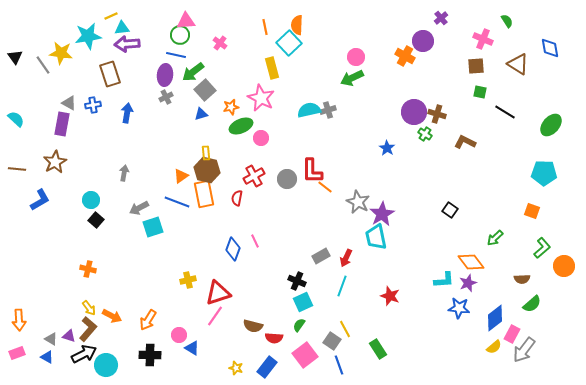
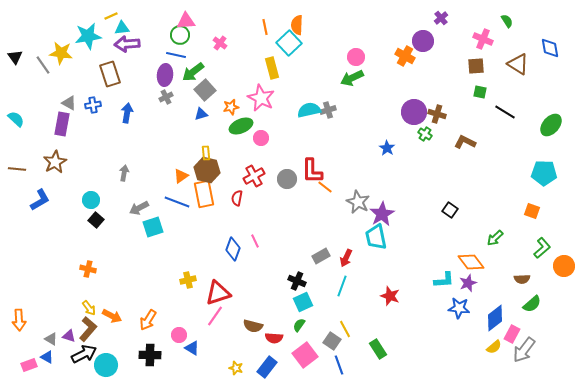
pink rectangle at (17, 353): moved 12 px right, 12 px down
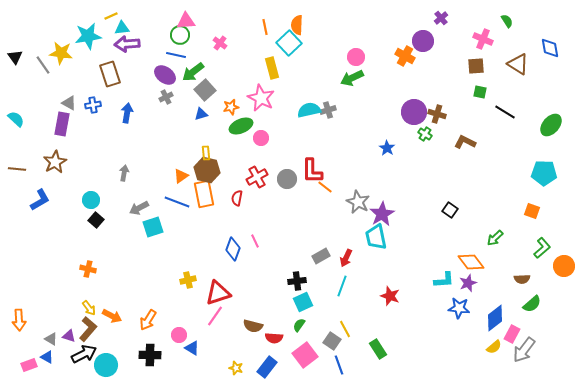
purple ellipse at (165, 75): rotated 60 degrees counterclockwise
red cross at (254, 176): moved 3 px right, 1 px down
black cross at (297, 281): rotated 30 degrees counterclockwise
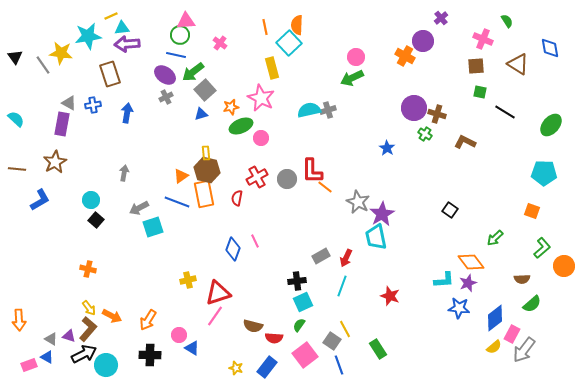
purple circle at (414, 112): moved 4 px up
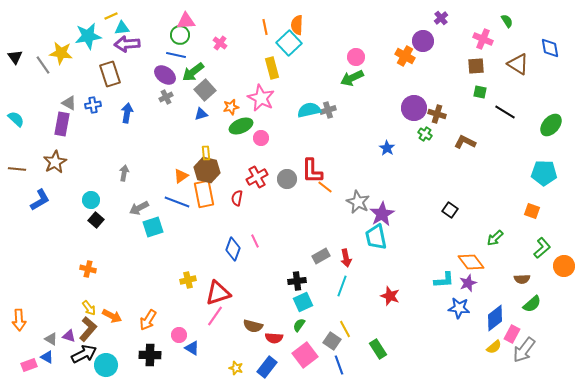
red arrow at (346, 258): rotated 36 degrees counterclockwise
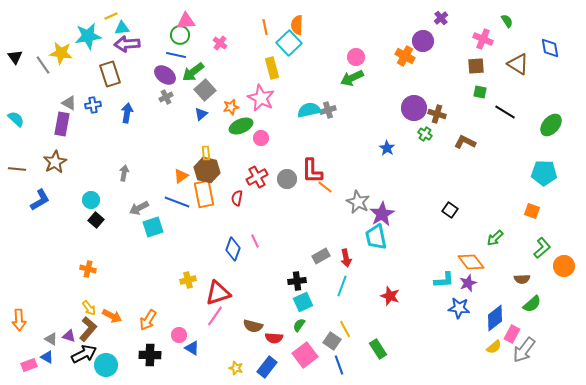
blue triangle at (201, 114): rotated 24 degrees counterclockwise
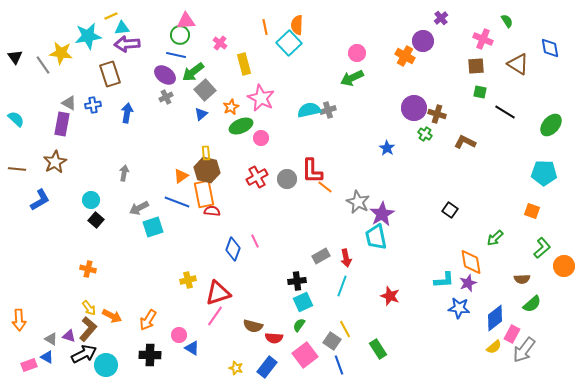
pink circle at (356, 57): moved 1 px right, 4 px up
yellow rectangle at (272, 68): moved 28 px left, 4 px up
orange star at (231, 107): rotated 14 degrees counterclockwise
red semicircle at (237, 198): moved 25 px left, 13 px down; rotated 84 degrees clockwise
orange diamond at (471, 262): rotated 28 degrees clockwise
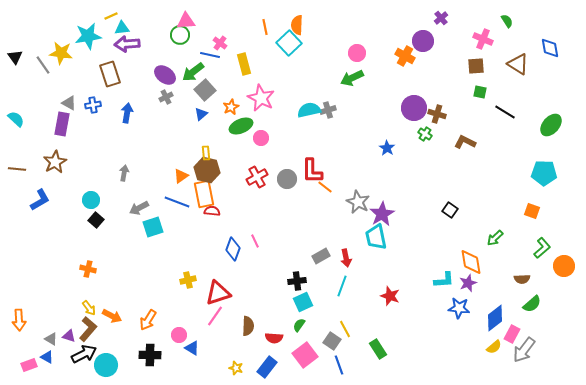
blue line at (176, 55): moved 34 px right
brown semicircle at (253, 326): moved 5 px left; rotated 102 degrees counterclockwise
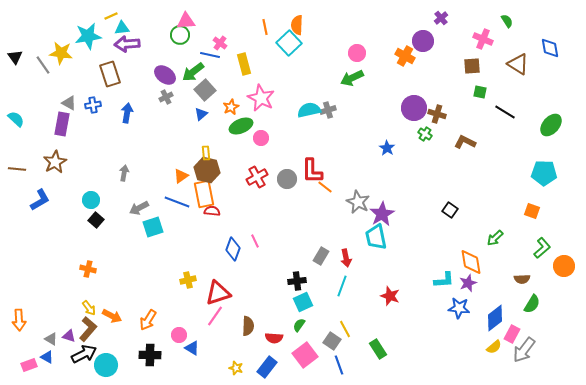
brown square at (476, 66): moved 4 px left
gray rectangle at (321, 256): rotated 30 degrees counterclockwise
green semicircle at (532, 304): rotated 18 degrees counterclockwise
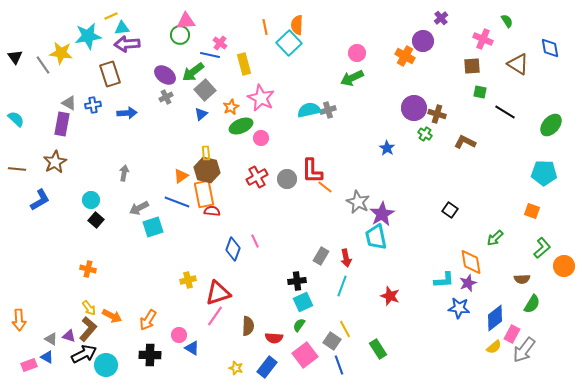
blue arrow at (127, 113): rotated 78 degrees clockwise
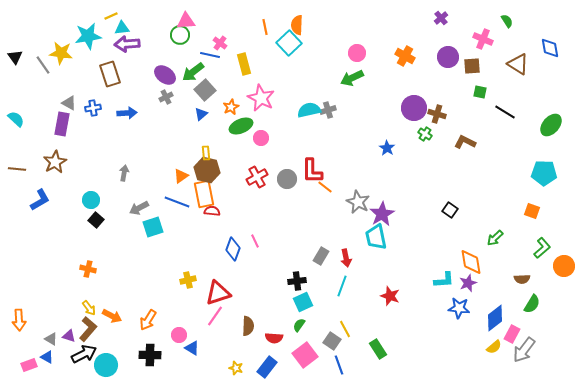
purple circle at (423, 41): moved 25 px right, 16 px down
blue cross at (93, 105): moved 3 px down
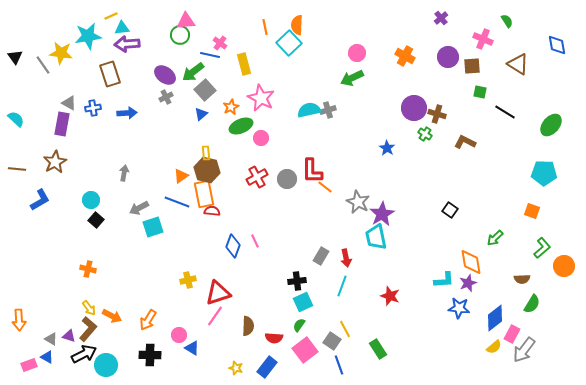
blue diamond at (550, 48): moved 7 px right, 3 px up
blue diamond at (233, 249): moved 3 px up
pink square at (305, 355): moved 5 px up
